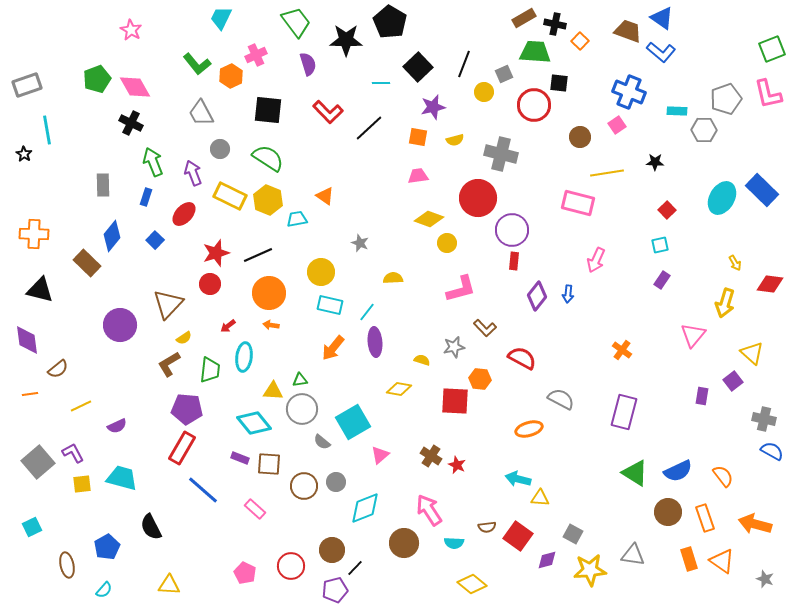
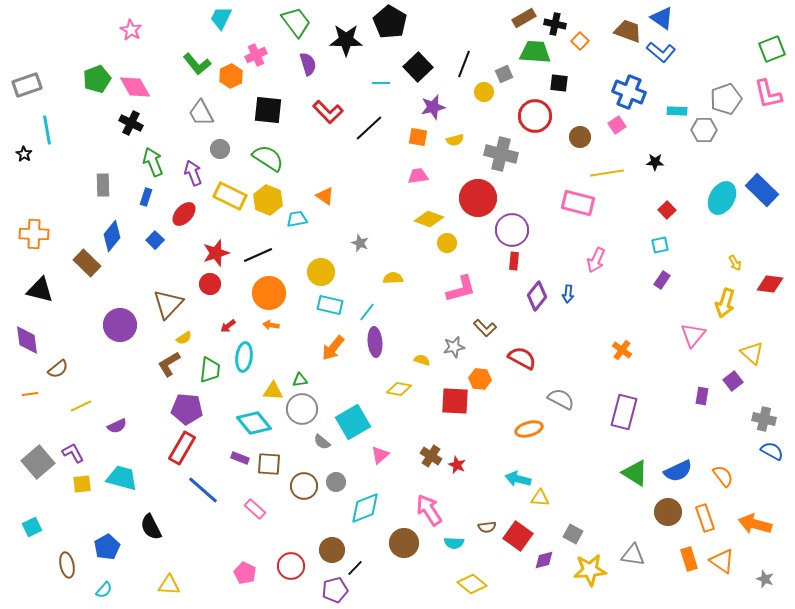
red circle at (534, 105): moved 1 px right, 11 px down
purple diamond at (547, 560): moved 3 px left
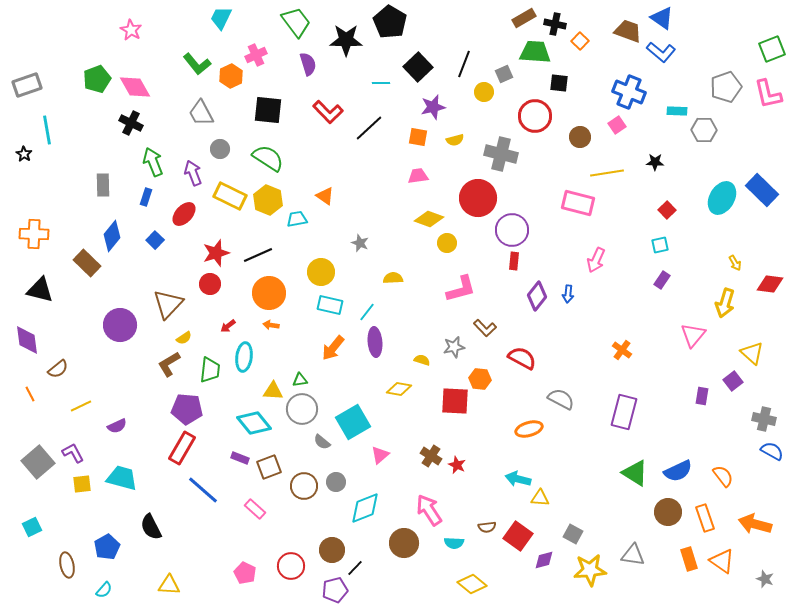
gray pentagon at (726, 99): moved 12 px up
orange line at (30, 394): rotated 70 degrees clockwise
brown square at (269, 464): moved 3 px down; rotated 25 degrees counterclockwise
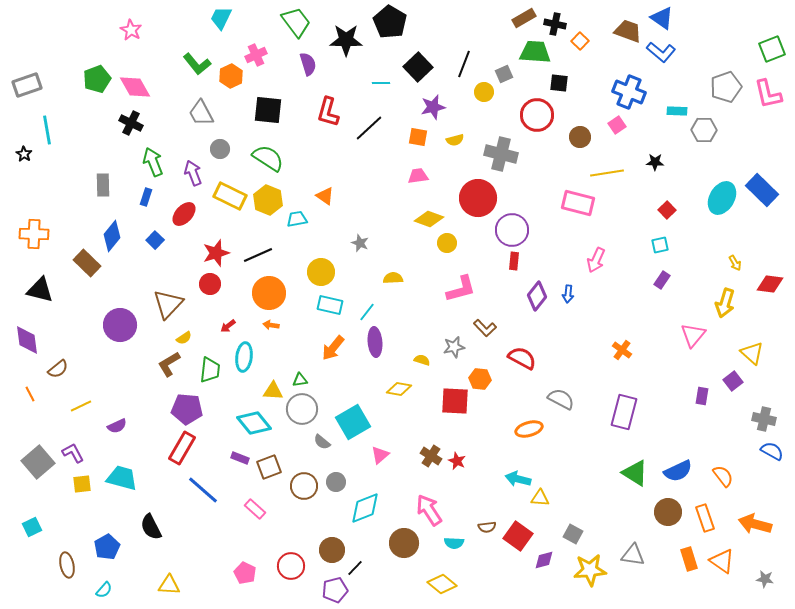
red L-shape at (328, 112): rotated 60 degrees clockwise
red circle at (535, 116): moved 2 px right, 1 px up
red star at (457, 465): moved 4 px up
gray star at (765, 579): rotated 12 degrees counterclockwise
yellow diamond at (472, 584): moved 30 px left
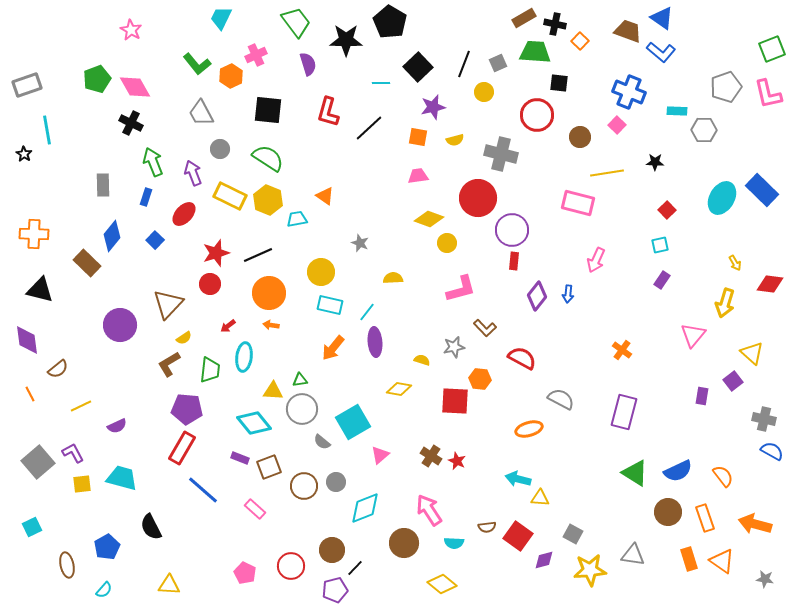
gray square at (504, 74): moved 6 px left, 11 px up
pink square at (617, 125): rotated 12 degrees counterclockwise
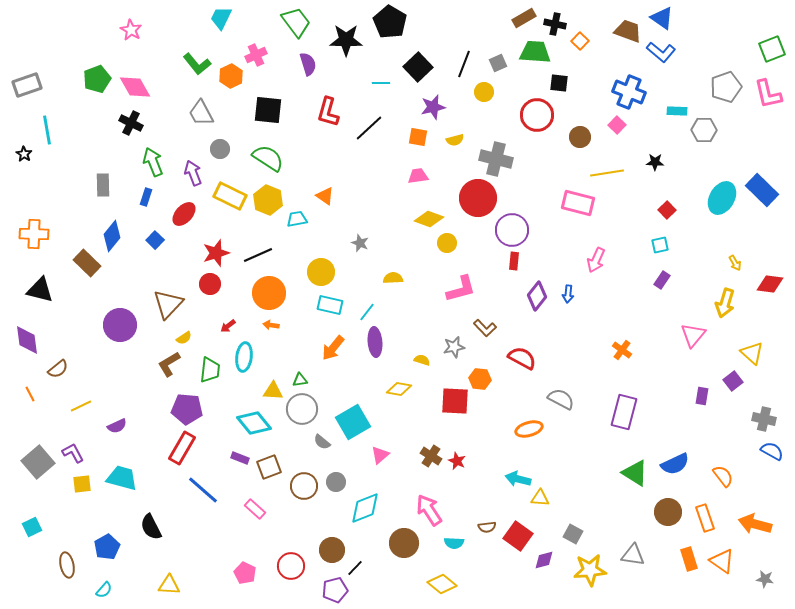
gray cross at (501, 154): moved 5 px left, 5 px down
blue semicircle at (678, 471): moved 3 px left, 7 px up
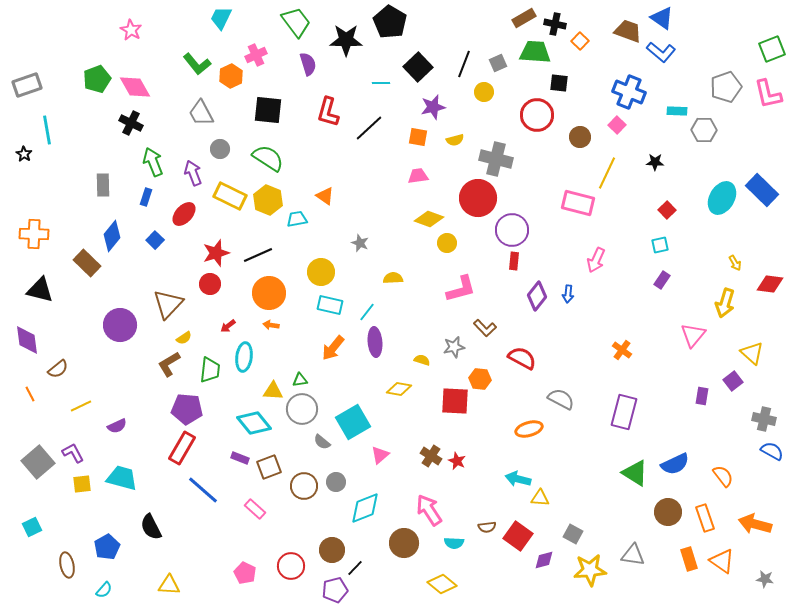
yellow line at (607, 173): rotated 56 degrees counterclockwise
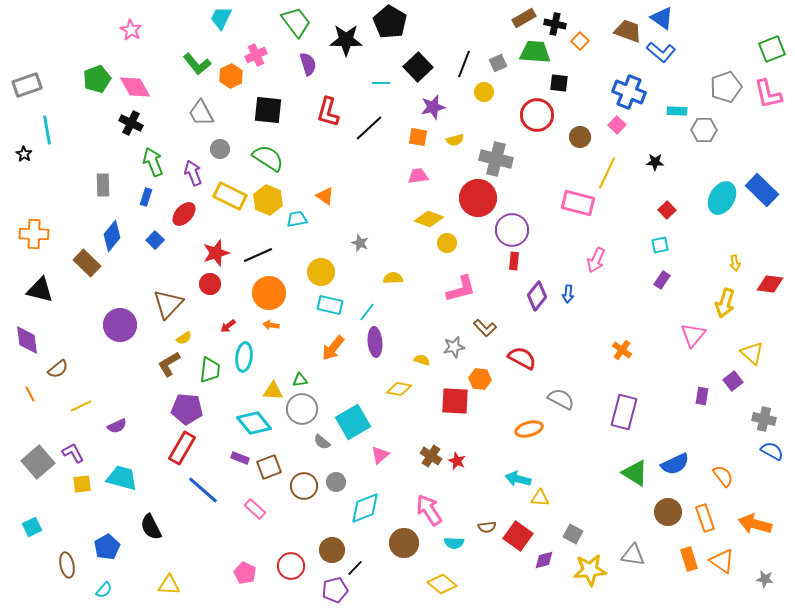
yellow arrow at (735, 263): rotated 21 degrees clockwise
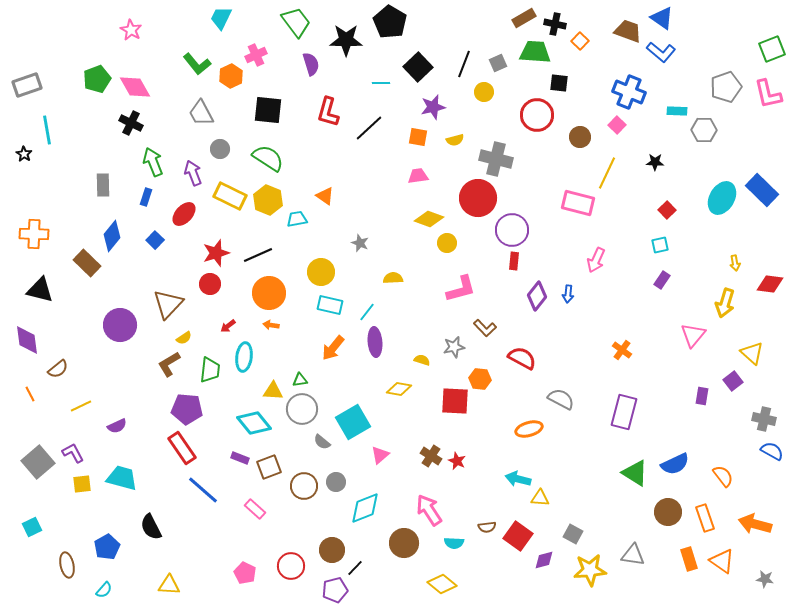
purple semicircle at (308, 64): moved 3 px right
red rectangle at (182, 448): rotated 64 degrees counterclockwise
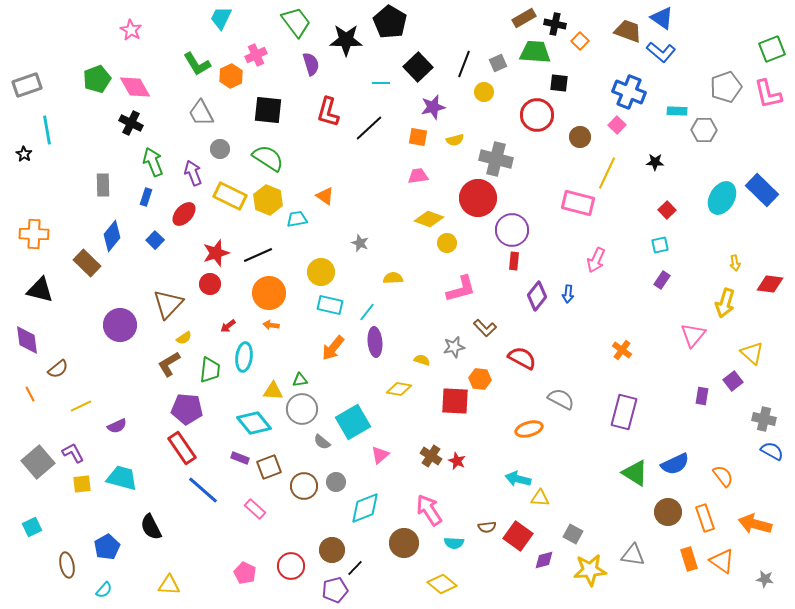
green L-shape at (197, 64): rotated 8 degrees clockwise
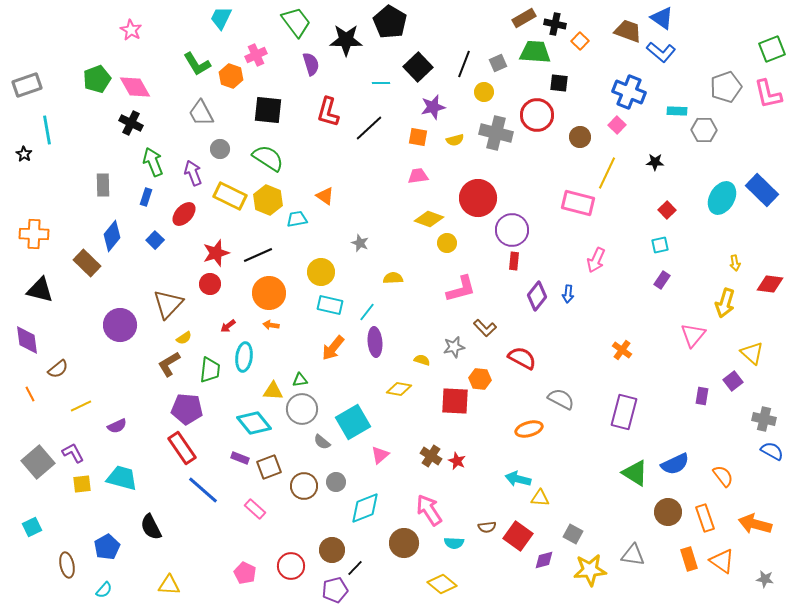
orange hexagon at (231, 76): rotated 15 degrees counterclockwise
gray cross at (496, 159): moved 26 px up
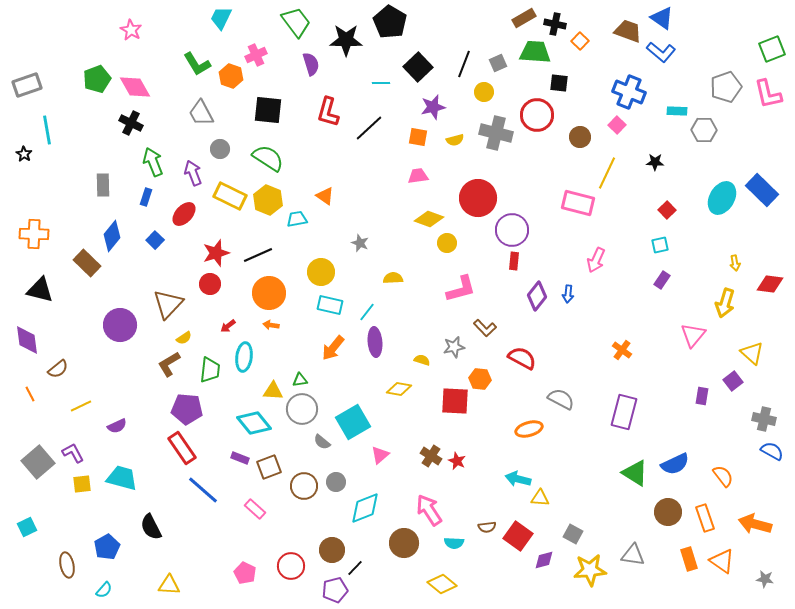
cyan square at (32, 527): moved 5 px left
